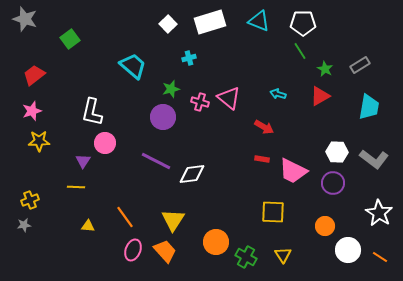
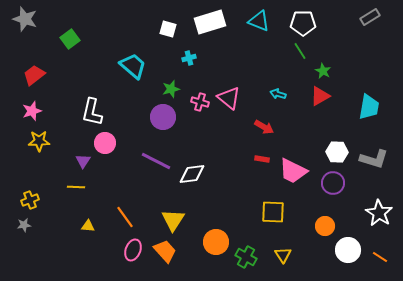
white square at (168, 24): moved 5 px down; rotated 30 degrees counterclockwise
gray rectangle at (360, 65): moved 10 px right, 48 px up
green star at (325, 69): moved 2 px left, 2 px down
gray L-shape at (374, 159): rotated 20 degrees counterclockwise
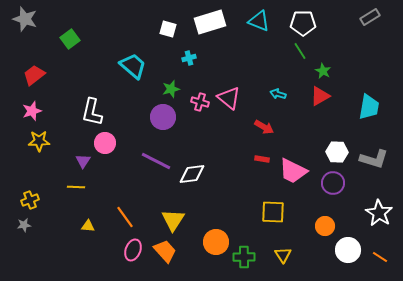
green cross at (246, 257): moved 2 px left; rotated 30 degrees counterclockwise
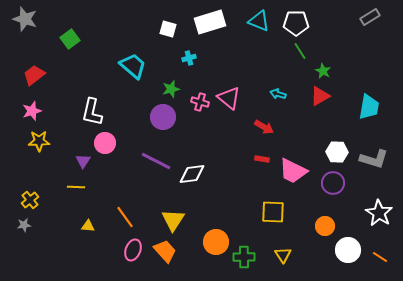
white pentagon at (303, 23): moved 7 px left
yellow cross at (30, 200): rotated 18 degrees counterclockwise
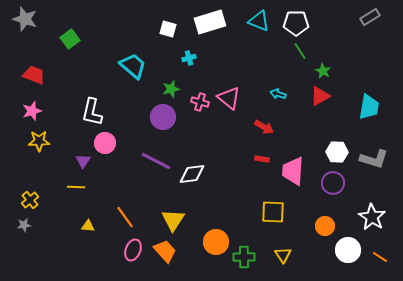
red trapezoid at (34, 75): rotated 60 degrees clockwise
pink trapezoid at (293, 171): rotated 68 degrees clockwise
white star at (379, 213): moved 7 px left, 4 px down
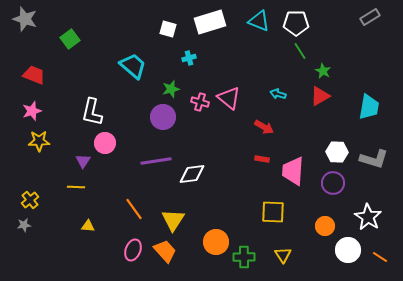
purple line at (156, 161): rotated 36 degrees counterclockwise
orange line at (125, 217): moved 9 px right, 8 px up
white star at (372, 217): moved 4 px left
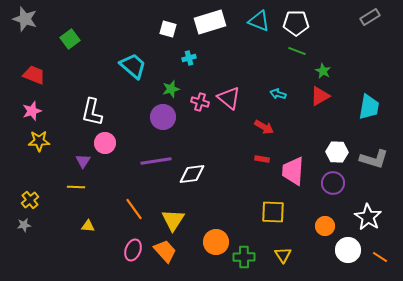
green line at (300, 51): moved 3 px left; rotated 36 degrees counterclockwise
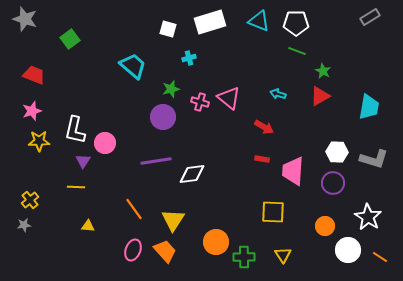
white L-shape at (92, 112): moved 17 px left, 18 px down
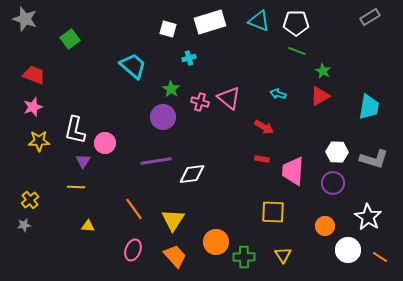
green star at (171, 89): rotated 24 degrees counterclockwise
pink star at (32, 111): moved 1 px right, 4 px up
orange trapezoid at (165, 251): moved 10 px right, 5 px down
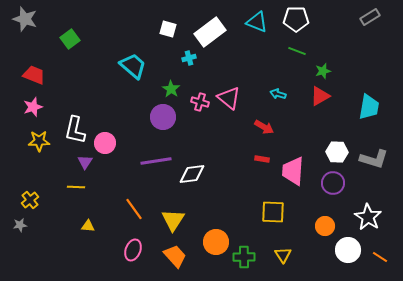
cyan triangle at (259, 21): moved 2 px left, 1 px down
white rectangle at (210, 22): moved 10 px down; rotated 20 degrees counterclockwise
white pentagon at (296, 23): moved 4 px up
green star at (323, 71): rotated 28 degrees clockwise
purple triangle at (83, 161): moved 2 px right, 1 px down
gray star at (24, 225): moved 4 px left
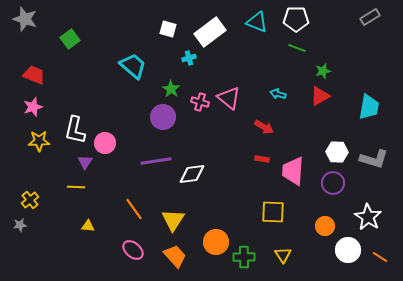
green line at (297, 51): moved 3 px up
pink ellipse at (133, 250): rotated 70 degrees counterclockwise
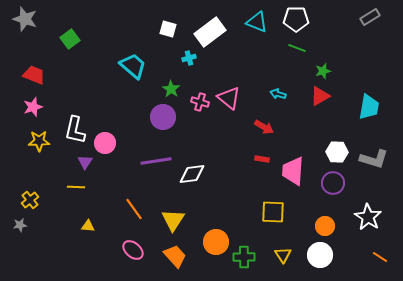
white circle at (348, 250): moved 28 px left, 5 px down
